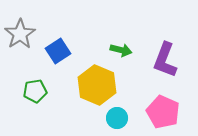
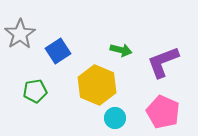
purple L-shape: moved 2 px left, 2 px down; rotated 48 degrees clockwise
cyan circle: moved 2 px left
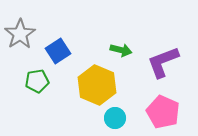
green pentagon: moved 2 px right, 10 px up
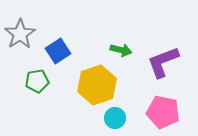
yellow hexagon: rotated 18 degrees clockwise
pink pentagon: rotated 12 degrees counterclockwise
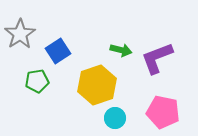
purple L-shape: moved 6 px left, 4 px up
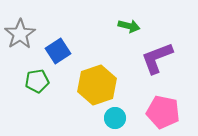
green arrow: moved 8 px right, 24 px up
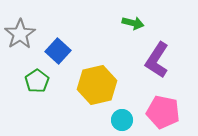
green arrow: moved 4 px right, 3 px up
blue square: rotated 15 degrees counterclockwise
purple L-shape: moved 2 px down; rotated 36 degrees counterclockwise
green pentagon: rotated 25 degrees counterclockwise
yellow hexagon: rotated 6 degrees clockwise
cyan circle: moved 7 px right, 2 px down
